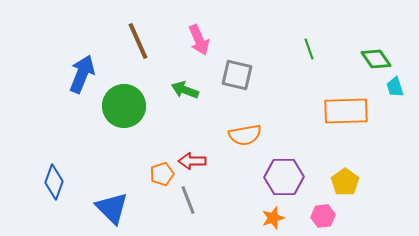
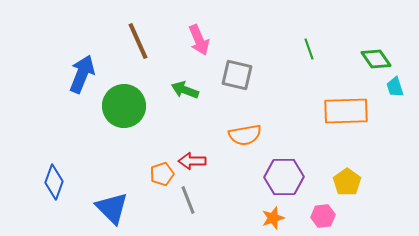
yellow pentagon: moved 2 px right
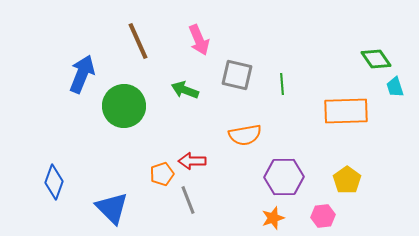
green line: moved 27 px left, 35 px down; rotated 15 degrees clockwise
yellow pentagon: moved 2 px up
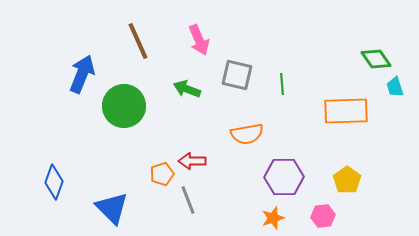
green arrow: moved 2 px right, 1 px up
orange semicircle: moved 2 px right, 1 px up
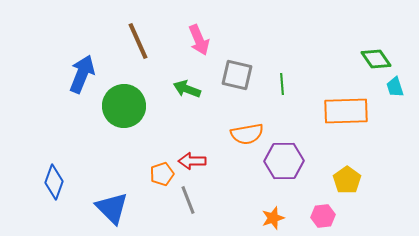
purple hexagon: moved 16 px up
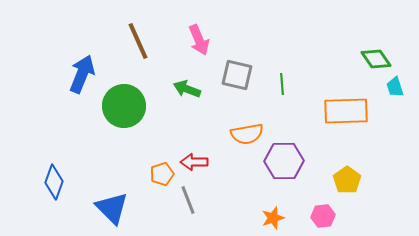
red arrow: moved 2 px right, 1 px down
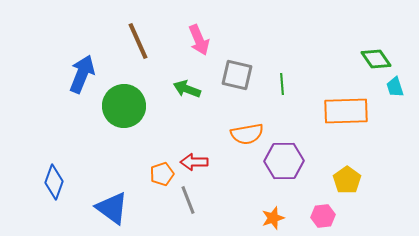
blue triangle: rotated 9 degrees counterclockwise
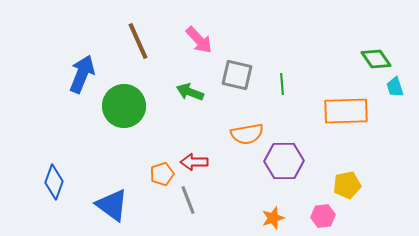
pink arrow: rotated 20 degrees counterclockwise
green arrow: moved 3 px right, 3 px down
yellow pentagon: moved 5 px down; rotated 24 degrees clockwise
blue triangle: moved 3 px up
